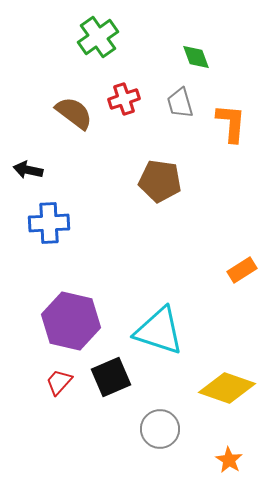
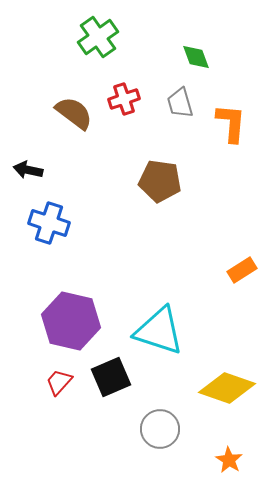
blue cross: rotated 21 degrees clockwise
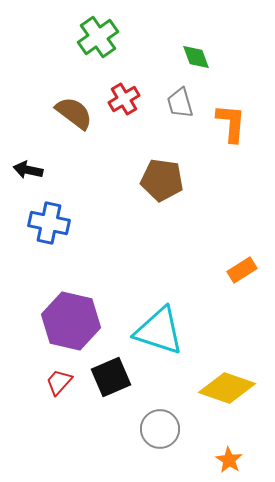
red cross: rotated 12 degrees counterclockwise
brown pentagon: moved 2 px right, 1 px up
blue cross: rotated 6 degrees counterclockwise
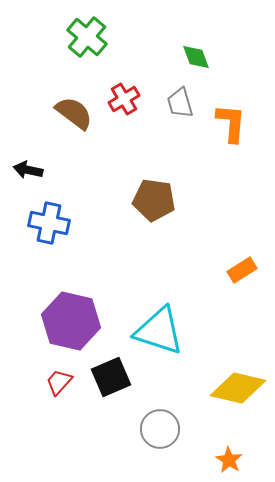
green cross: moved 11 px left; rotated 15 degrees counterclockwise
brown pentagon: moved 8 px left, 20 px down
yellow diamond: moved 11 px right; rotated 6 degrees counterclockwise
